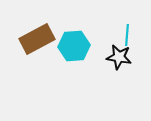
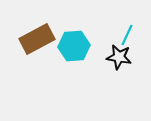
cyan line: rotated 20 degrees clockwise
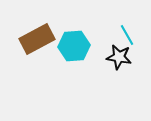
cyan line: rotated 55 degrees counterclockwise
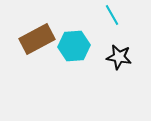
cyan line: moved 15 px left, 20 px up
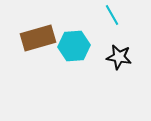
brown rectangle: moved 1 px right, 1 px up; rotated 12 degrees clockwise
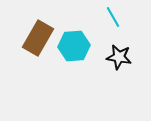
cyan line: moved 1 px right, 2 px down
brown rectangle: rotated 44 degrees counterclockwise
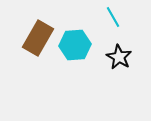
cyan hexagon: moved 1 px right, 1 px up
black star: rotated 20 degrees clockwise
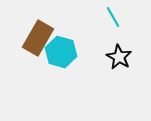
cyan hexagon: moved 14 px left, 7 px down; rotated 20 degrees clockwise
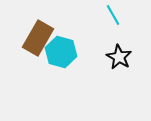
cyan line: moved 2 px up
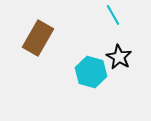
cyan hexagon: moved 30 px right, 20 px down
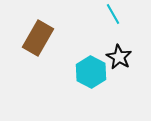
cyan line: moved 1 px up
cyan hexagon: rotated 12 degrees clockwise
